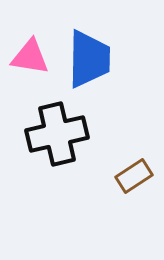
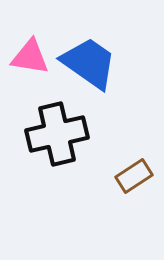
blue trapezoid: moved 4 px down; rotated 56 degrees counterclockwise
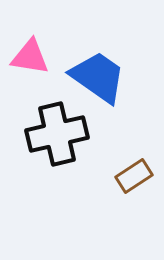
blue trapezoid: moved 9 px right, 14 px down
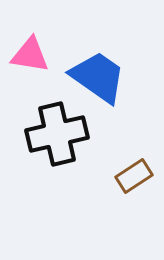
pink triangle: moved 2 px up
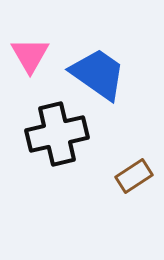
pink triangle: rotated 51 degrees clockwise
blue trapezoid: moved 3 px up
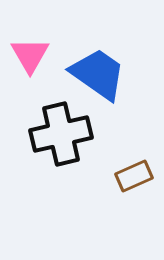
black cross: moved 4 px right
brown rectangle: rotated 9 degrees clockwise
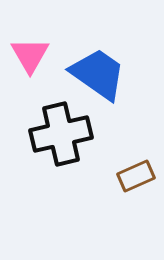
brown rectangle: moved 2 px right
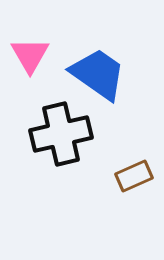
brown rectangle: moved 2 px left
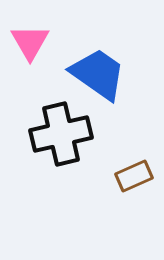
pink triangle: moved 13 px up
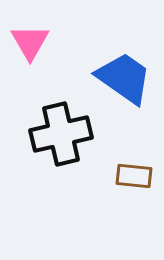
blue trapezoid: moved 26 px right, 4 px down
brown rectangle: rotated 30 degrees clockwise
